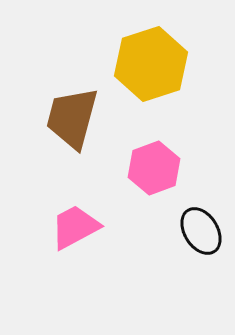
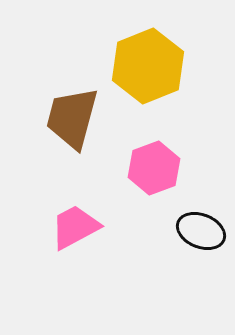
yellow hexagon: moved 3 px left, 2 px down; rotated 4 degrees counterclockwise
black ellipse: rotated 36 degrees counterclockwise
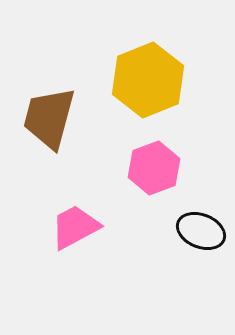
yellow hexagon: moved 14 px down
brown trapezoid: moved 23 px left
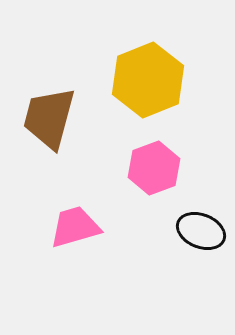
pink trapezoid: rotated 12 degrees clockwise
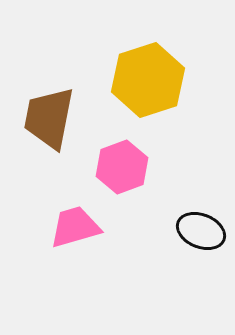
yellow hexagon: rotated 4 degrees clockwise
brown trapezoid: rotated 4 degrees counterclockwise
pink hexagon: moved 32 px left, 1 px up
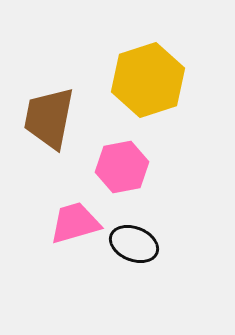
pink hexagon: rotated 9 degrees clockwise
pink trapezoid: moved 4 px up
black ellipse: moved 67 px left, 13 px down
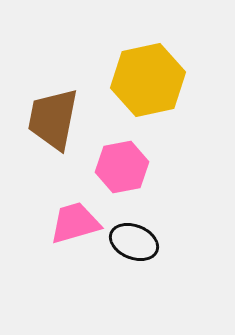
yellow hexagon: rotated 6 degrees clockwise
brown trapezoid: moved 4 px right, 1 px down
black ellipse: moved 2 px up
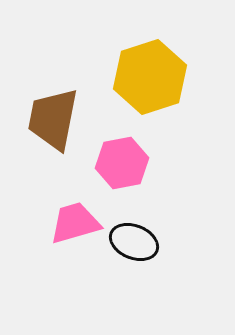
yellow hexagon: moved 2 px right, 3 px up; rotated 6 degrees counterclockwise
pink hexagon: moved 4 px up
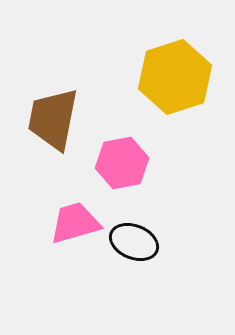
yellow hexagon: moved 25 px right
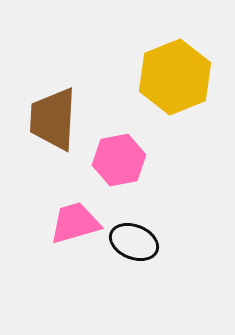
yellow hexagon: rotated 4 degrees counterclockwise
brown trapezoid: rotated 8 degrees counterclockwise
pink hexagon: moved 3 px left, 3 px up
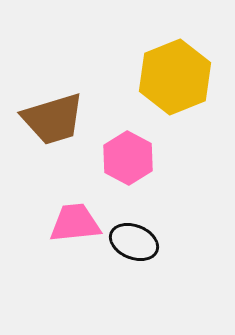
brown trapezoid: rotated 110 degrees counterclockwise
pink hexagon: moved 9 px right, 2 px up; rotated 21 degrees counterclockwise
pink trapezoid: rotated 10 degrees clockwise
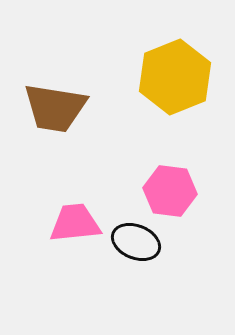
brown trapezoid: moved 2 px right, 11 px up; rotated 26 degrees clockwise
pink hexagon: moved 42 px right, 33 px down; rotated 21 degrees counterclockwise
black ellipse: moved 2 px right
